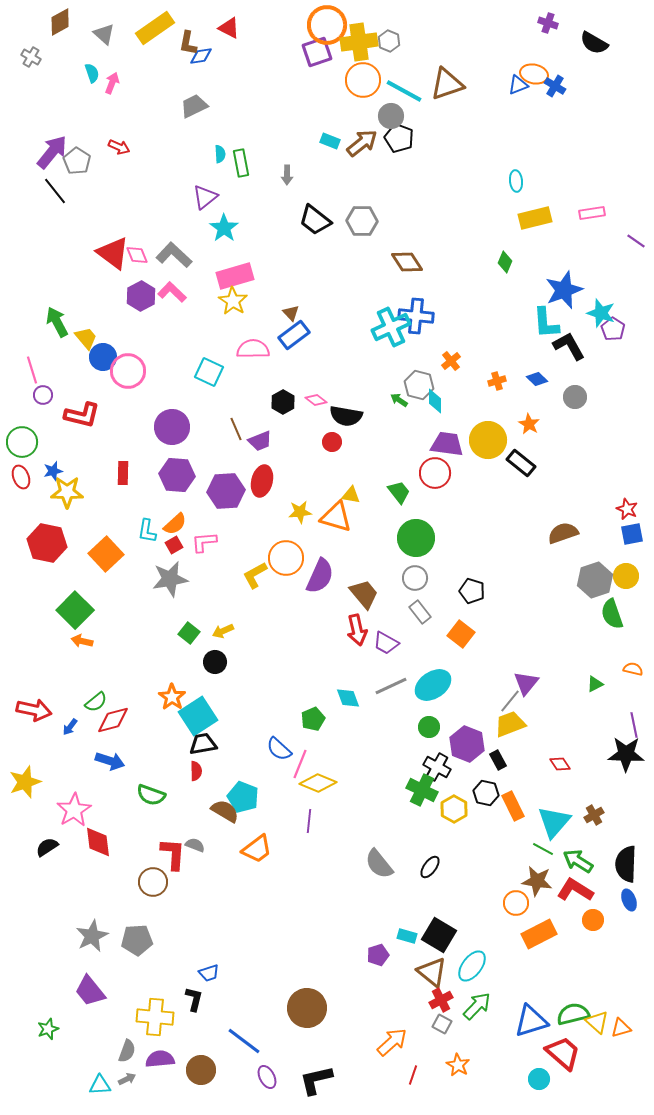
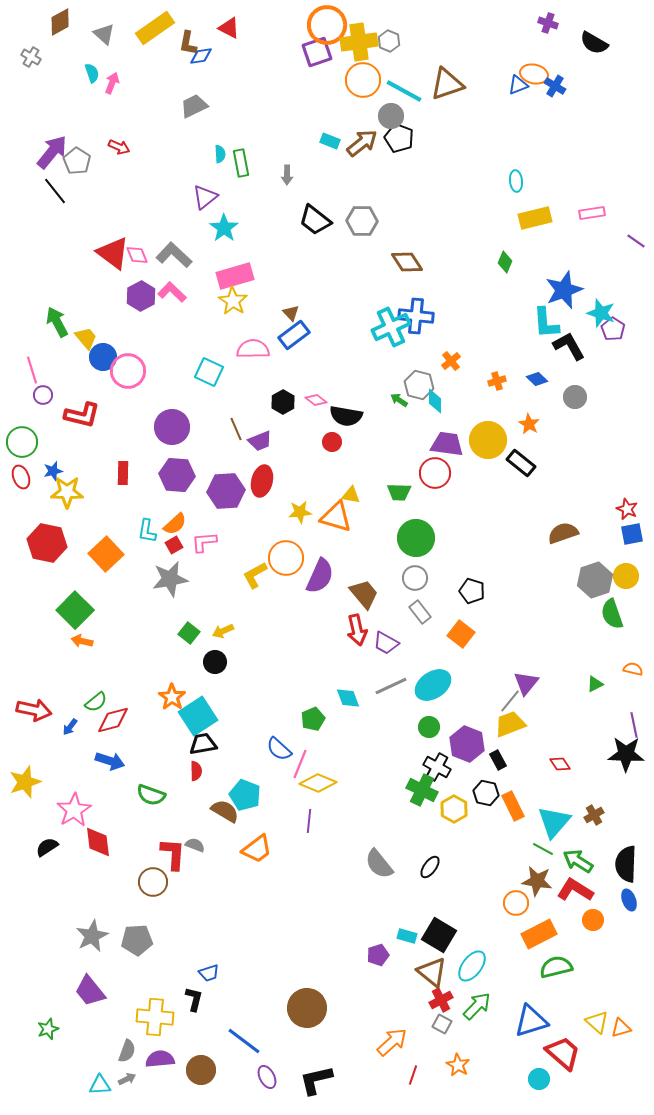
green trapezoid at (399, 492): rotated 130 degrees clockwise
cyan pentagon at (243, 797): moved 2 px right, 2 px up
green semicircle at (573, 1014): moved 17 px left, 47 px up
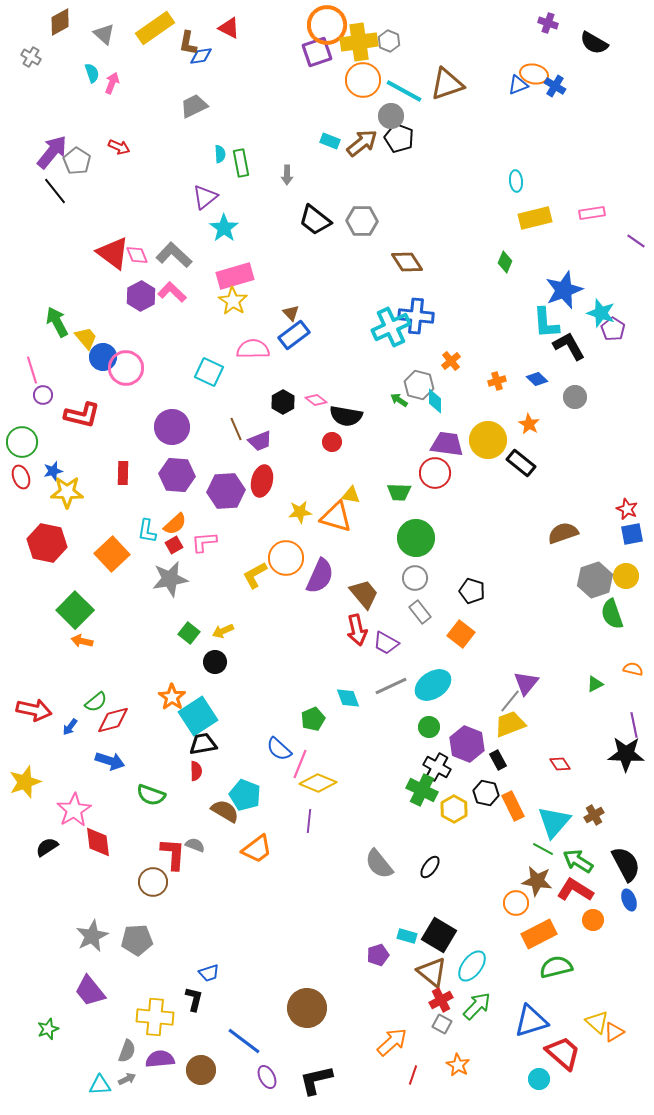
pink circle at (128, 371): moved 2 px left, 3 px up
orange square at (106, 554): moved 6 px right
black semicircle at (626, 864): rotated 150 degrees clockwise
orange triangle at (621, 1028): moved 7 px left, 4 px down; rotated 15 degrees counterclockwise
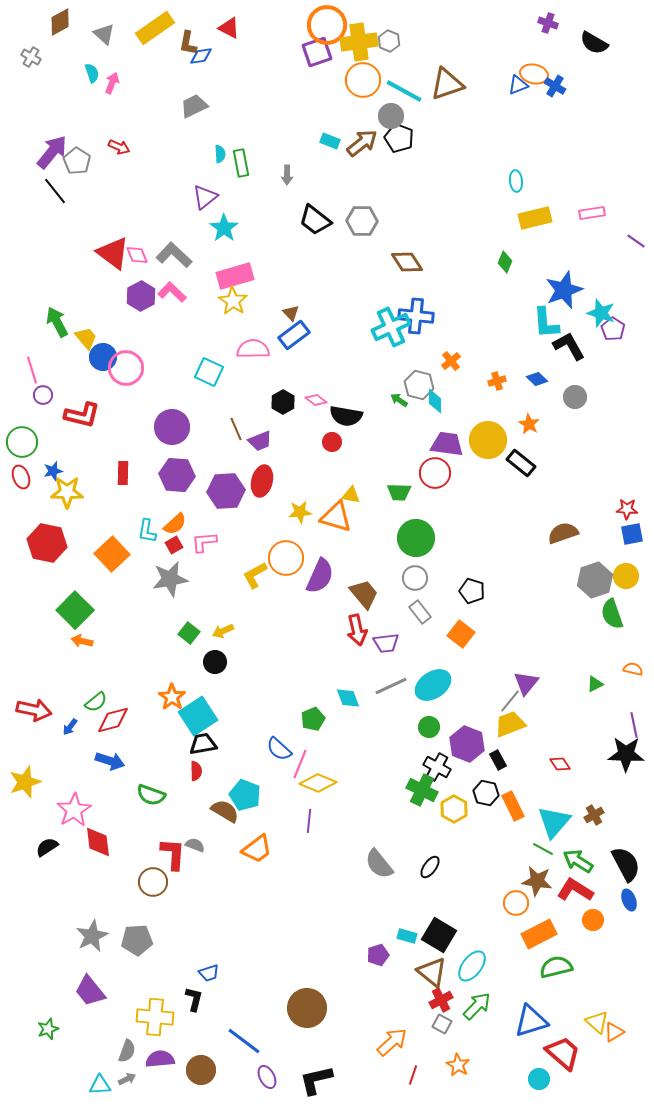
red star at (627, 509): rotated 20 degrees counterclockwise
purple trapezoid at (386, 643): rotated 36 degrees counterclockwise
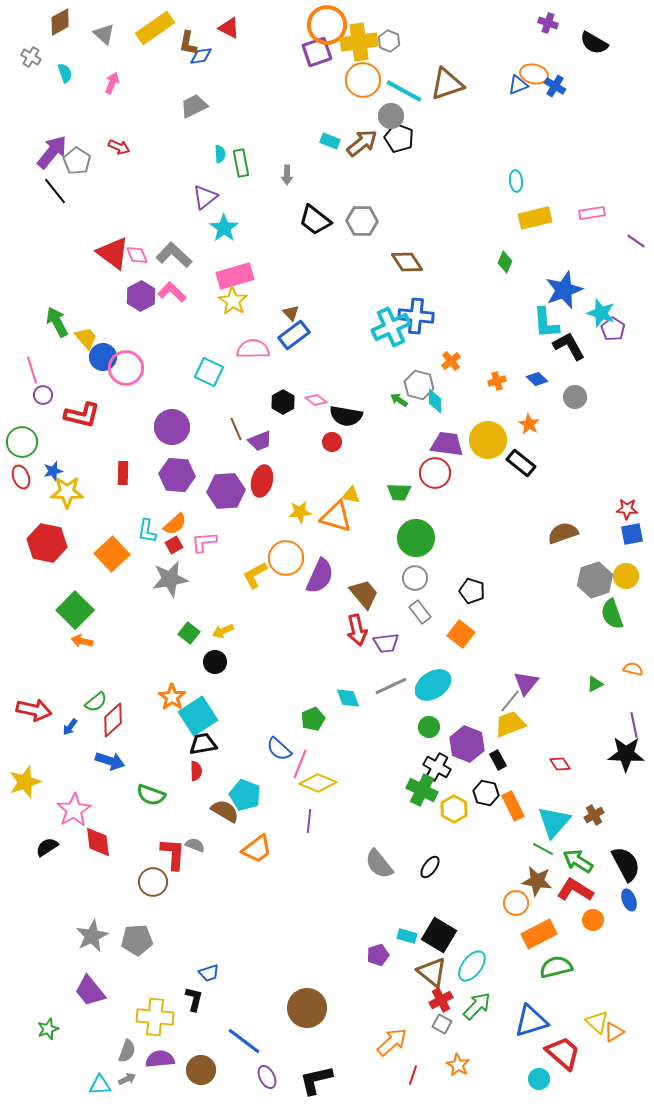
cyan semicircle at (92, 73): moved 27 px left
red diamond at (113, 720): rotated 28 degrees counterclockwise
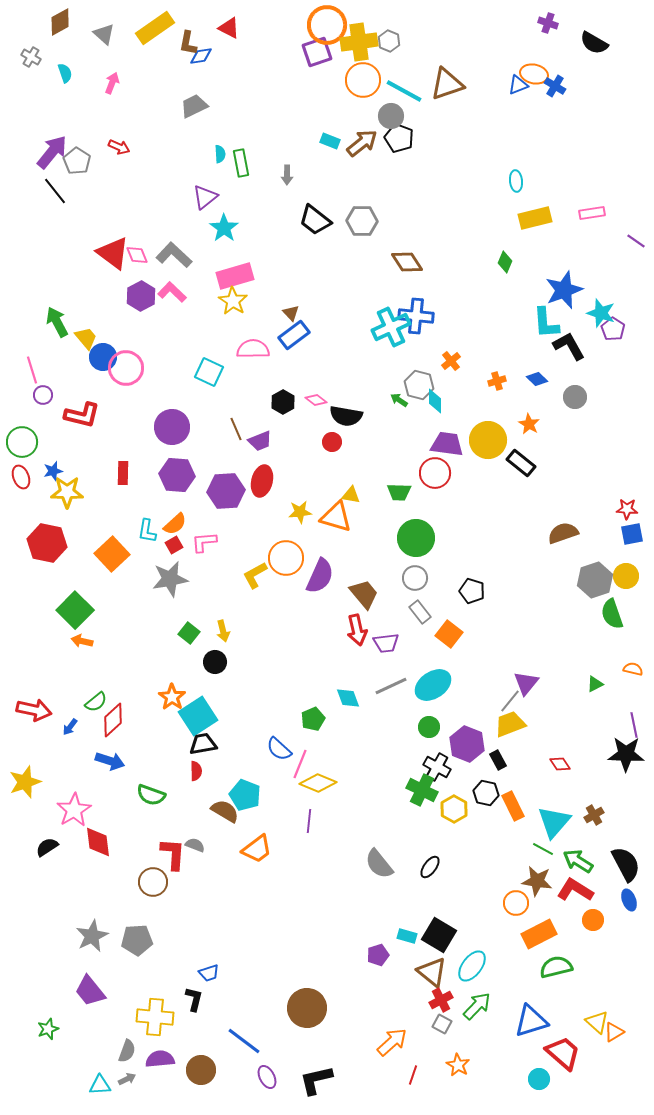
yellow arrow at (223, 631): rotated 80 degrees counterclockwise
orange square at (461, 634): moved 12 px left
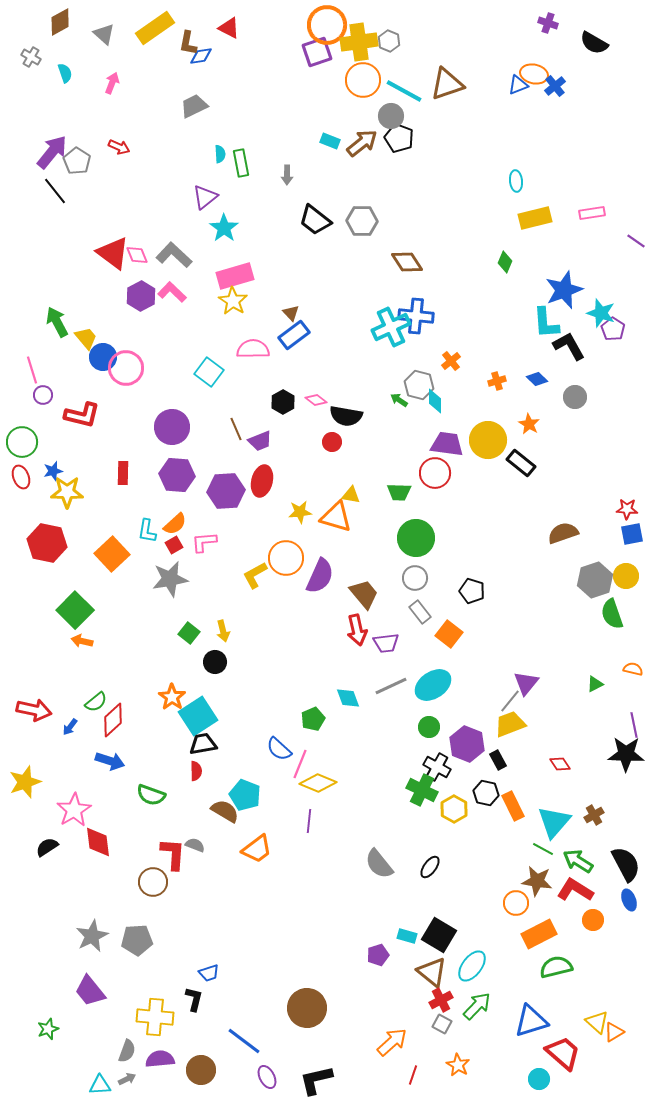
blue cross at (555, 86): rotated 20 degrees clockwise
cyan square at (209, 372): rotated 12 degrees clockwise
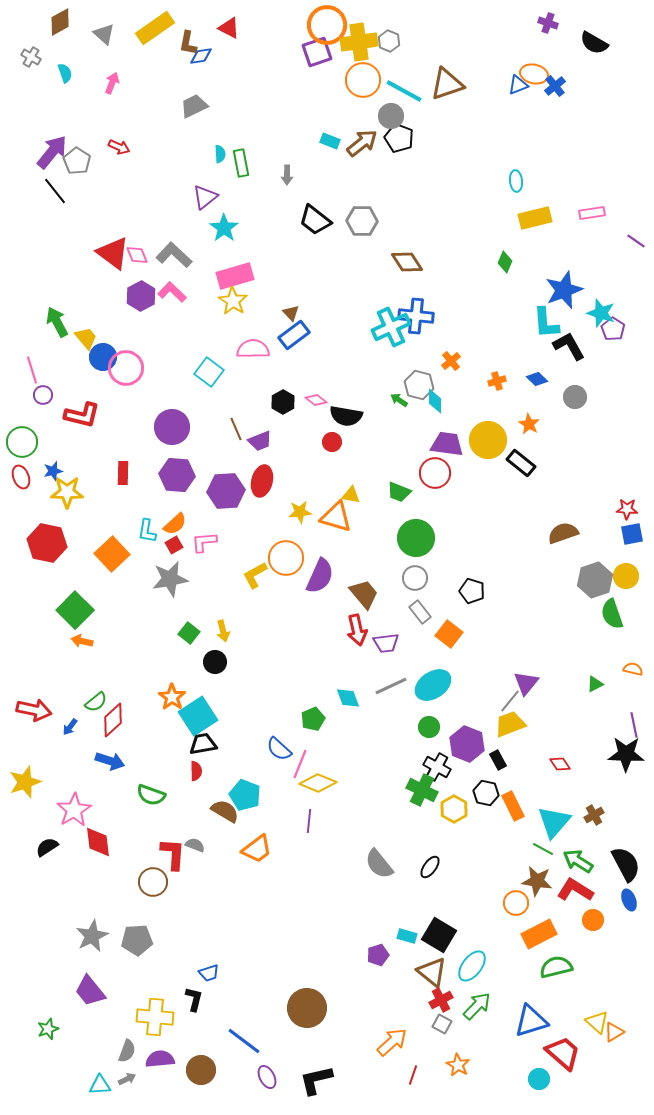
green trapezoid at (399, 492): rotated 20 degrees clockwise
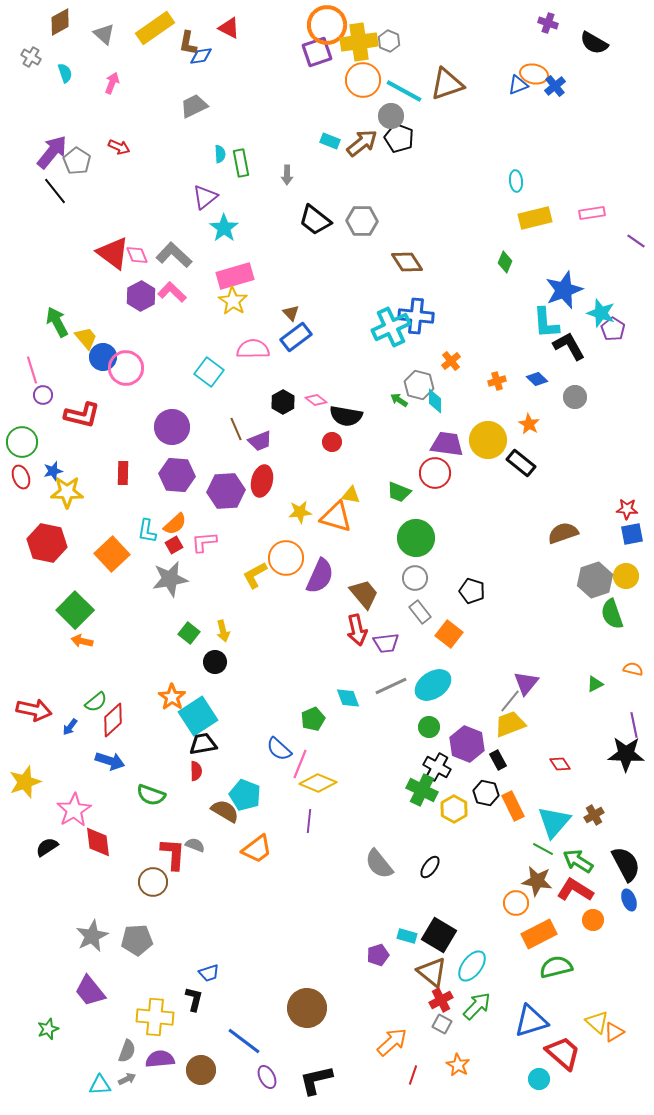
blue rectangle at (294, 335): moved 2 px right, 2 px down
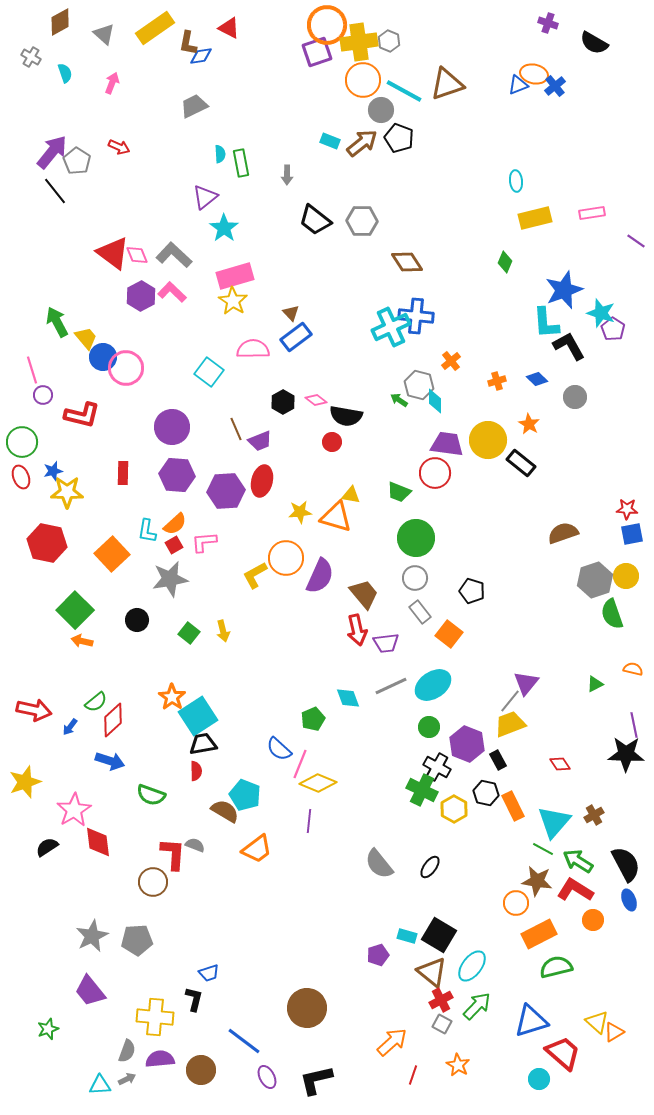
gray circle at (391, 116): moved 10 px left, 6 px up
black circle at (215, 662): moved 78 px left, 42 px up
